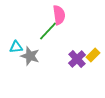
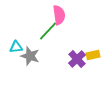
yellow rectangle: rotated 32 degrees clockwise
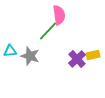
cyan triangle: moved 6 px left, 4 px down
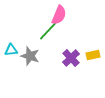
pink semicircle: rotated 30 degrees clockwise
cyan triangle: moved 1 px right, 1 px up
purple cross: moved 6 px left, 1 px up
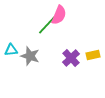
green line: moved 1 px left, 6 px up
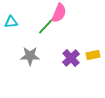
pink semicircle: moved 2 px up
cyan triangle: moved 28 px up
gray star: rotated 18 degrees counterclockwise
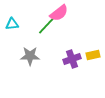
pink semicircle: rotated 30 degrees clockwise
cyan triangle: moved 1 px right, 2 px down
purple cross: moved 1 px right, 1 px down; rotated 24 degrees clockwise
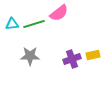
green line: moved 13 px left, 1 px up; rotated 30 degrees clockwise
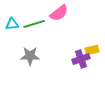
yellow rectangle: moved 1 px left, 5 px up
purple cross: moved 9 px right
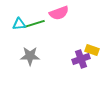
pink semicircle: rotated 18 degrees clockwise
cyan triangle: moved 7 px right
yellow rectangle: rotated 32 degrees clockwise
